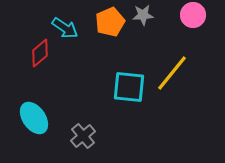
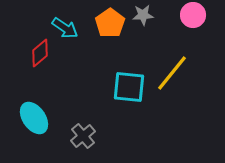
orange pentagon: moved 1 px down; rotated 12 degrees counterclockwise
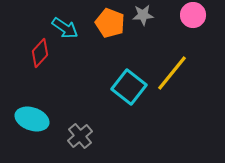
orange pentagon: rotated 16 degrees counterclockwise
red diamond: rotated 8 degrees counterclockwise
cyan square: rotated 32 degrees clockwise
cyan ellipse: moved 2 px left, 1 px down; rotated 36 degrees counterclockwise
gray cross: moved 3 px left
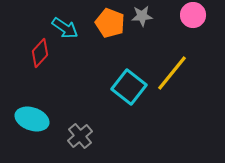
gray star: moved 1 px left, 1 px down
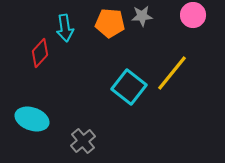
orange pentagon: rotated 16 degrees counterclockwise
cyan arrow: rotated 48 degrees clockwise
gray cross: moved 3 px right, 5 px down
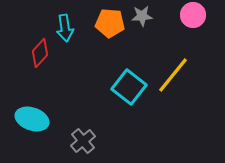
yellow line: moved 1 px right, 2 px down
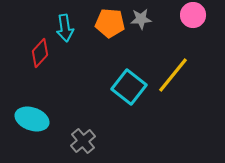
gray star: moved 1 px left, 3 px down
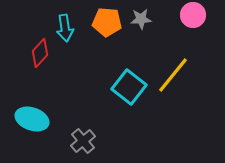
orange pentagon: moved 3 px left, 1 px up
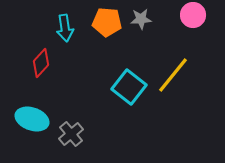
red diamond: moved 1 px right, 10 px down
gray cross: moved 12 px left, 7 px up
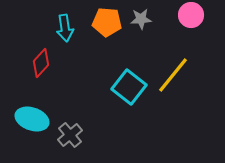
pink circle: moved 2 px left
gray cross: moved 1 px left, 1 px down
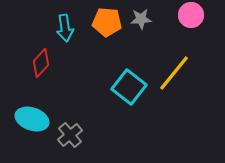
yellow line: moved 1 px right, 2 px up
